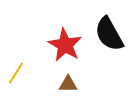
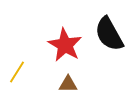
yellow line: moved 1 px right, 1 px up
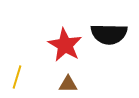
black semicircle: rotated 60 degrees counterclockwise
yellow line: moved 5 px down; rotated 15 degrees counterclockwise
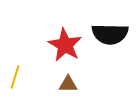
black semicircle: moved 1 px right
yellow line: moved 2 px left
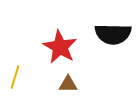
black semicircle: moved 3 px right
red star: moved 5 px left, 2 px down
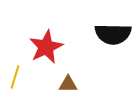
red star: moved 14 px left; rotated 16 degrees clockwise
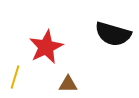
black semicircle: rotated 15 degrees clockwise
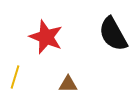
black semicircle: rotated 45 degrees clockwise
red star: moved 10 px up; rotated 24 degrees counterclockwise
